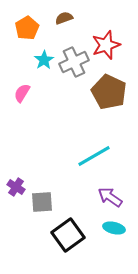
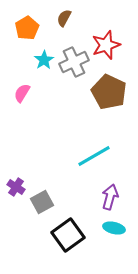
brown semicircle: rotated 42 degrees counterclockwise
purple arrow: rotated 70 degrees clockwise
gray square: rotated 25 degrees counterclockwise
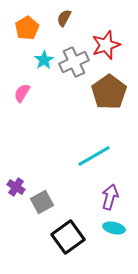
brown pentagon: rotated 12 degrees clockwise
black square: moved 2 px down
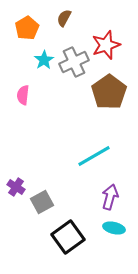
pink semicircle: moved 1 px right, 2 px down; rotated 24 degrees counterclockwise
